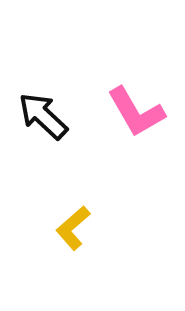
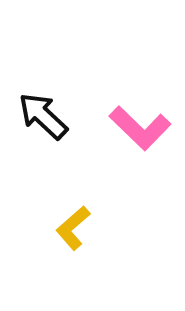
pink L-shape: moved 4 px right, 16 px down; rotated 16 degrees counterclockwise
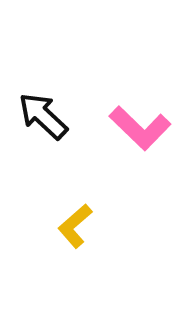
yellow L-shape: moved 2 px right, 2 px up
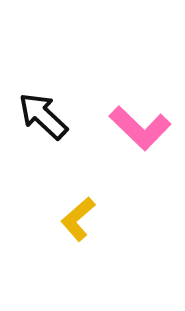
yellow L-shape: moved 3 px right, 7 px up
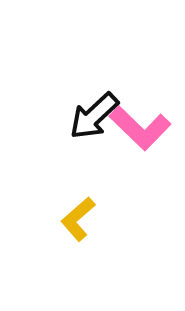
black arrow: moved 51 px right; rotated 86 degrees counterclockwise
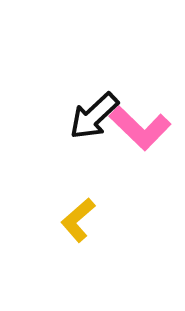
yellow L-shape: moved 1 px down
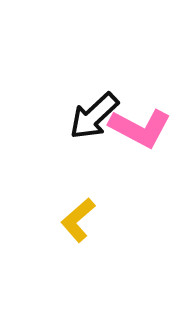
pink L-shape: rotated 16 degrees counterclockwise
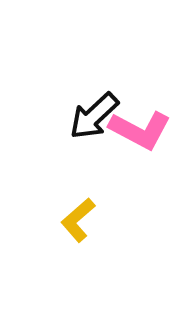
pink L-shape: moved 2 px down
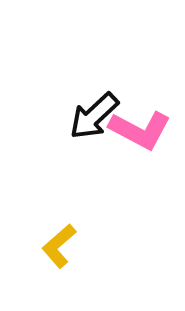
yellow L-shape: moved 19 px left, 26 px down
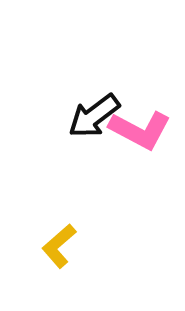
black arrow: rotated 6 degrees clockwise
